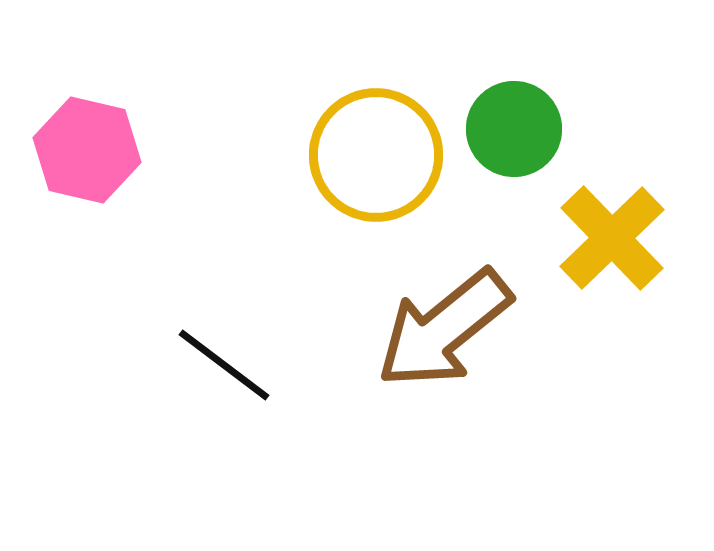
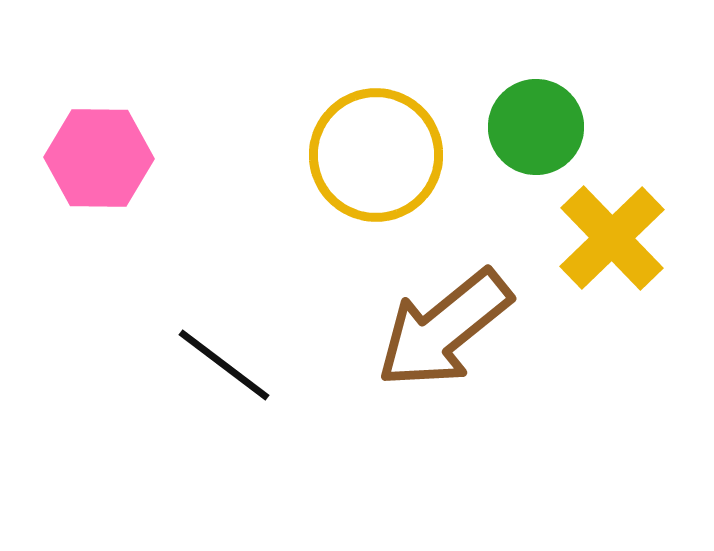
green circle: moved 22 px right, 2 px up
pink hexagon: moved 12 px right, 8 px down; rotated 12 degrees counterclockwise
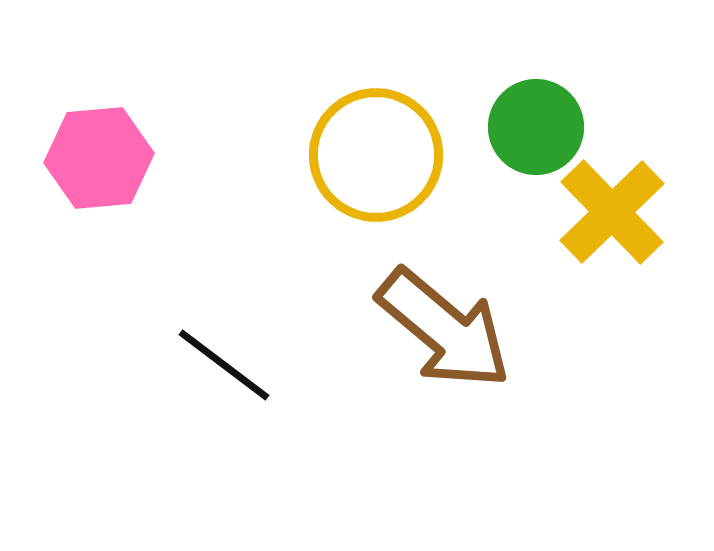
pink hexagon: rotated 6 degrees counterclockwise
yellow cross: moved 26 px up
brown arrow: rotated 101 degrees counterclockwise
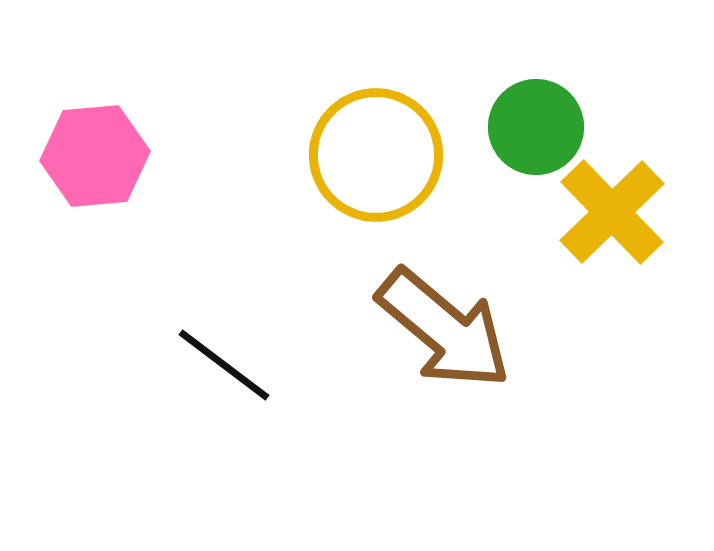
pink hexagon: moved 4 px left, 2 px up
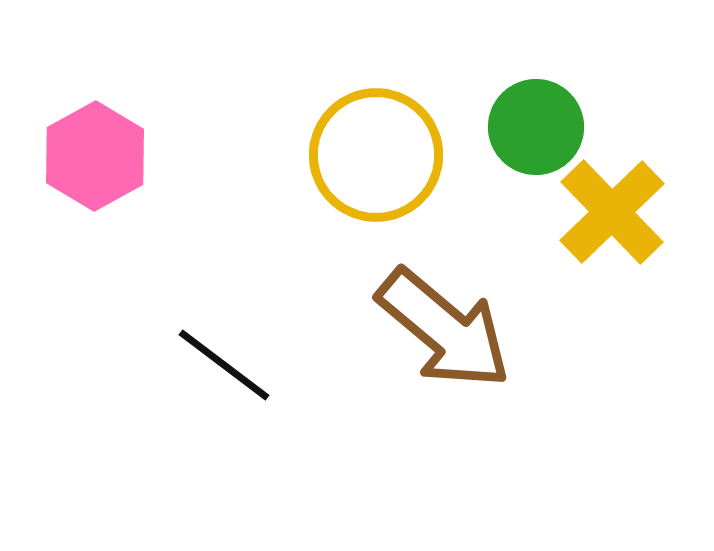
pink hexagon: rotated 24 degrees counterclockwise
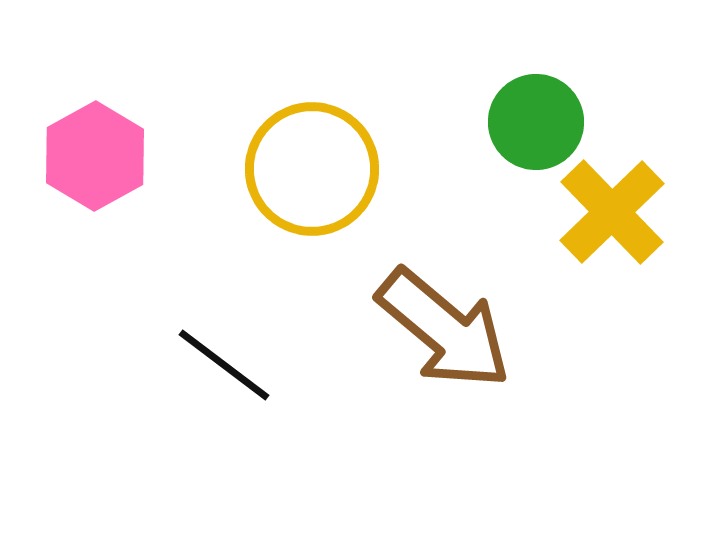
green circle: moved 5 px up
yellow circle: moved 64 px left, 14 px down
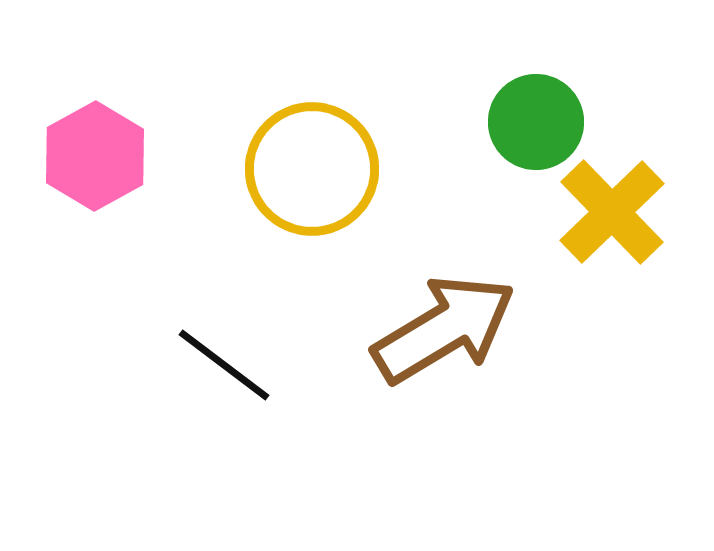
brown arrow: rotated 71 degrees counterclockwise
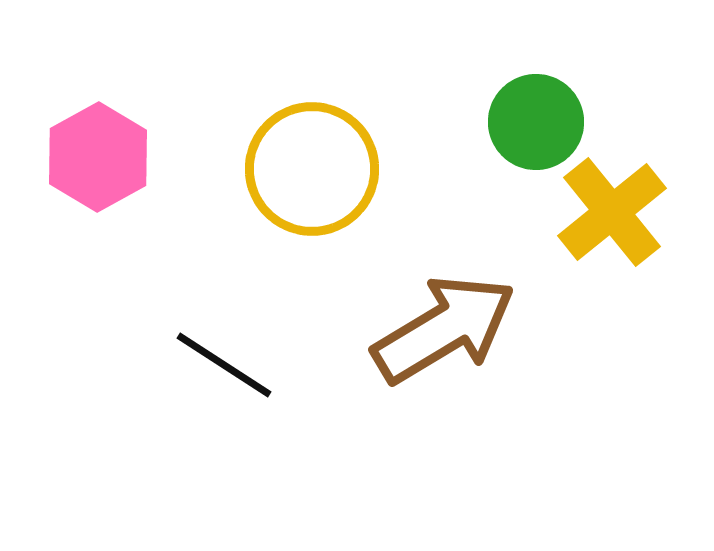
pink hexagon: moved 3 px right, 1 px down
yellow cross: rotated 5 degrees clockwise
black line: rotated 4 degrees counterclockwise
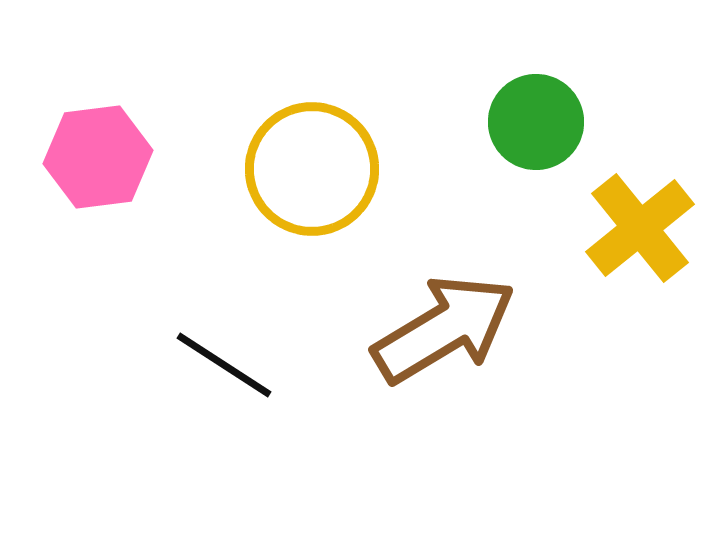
pink hexagon: rotated 22 degrees clockwise
yellow cross: moved 28 px right, 16 px down
